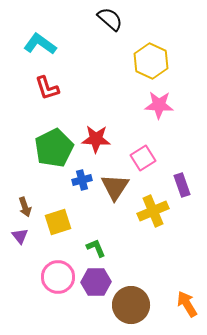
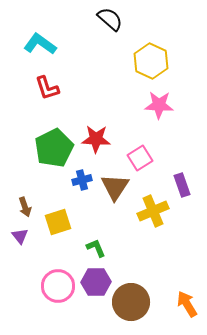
pink square: moved 3 px left
pink circle: moved 9 px down
brown circle: moved 3 px up
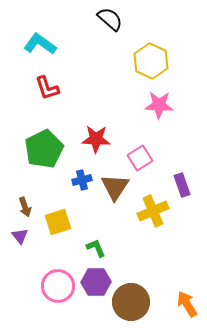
green pentagon: moved 10 px left, 1 px down
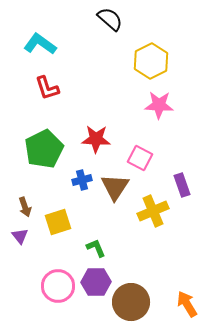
yellow hexagon: rotated 8 degrees clockwise
pink square: rotated 30 degrees counterclockwise
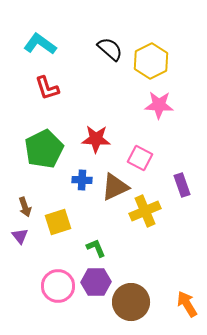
black semicircle: moved 30 px down
blue cross: rotated 18 degrees clockwise
brown triangle: rotated 32 degrees clockwise
yellow cross: moved 8 px left
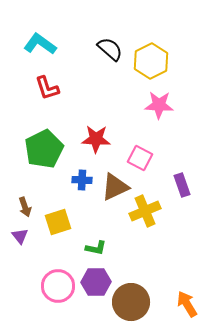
green L-shape: rotated 125 degrees clockwise
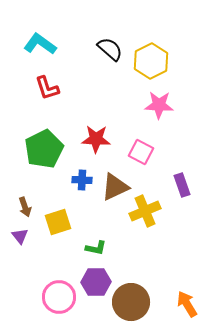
pink square: moved 1 px right, 6 px up
pink circle: moved 1 px right, 11 px down
